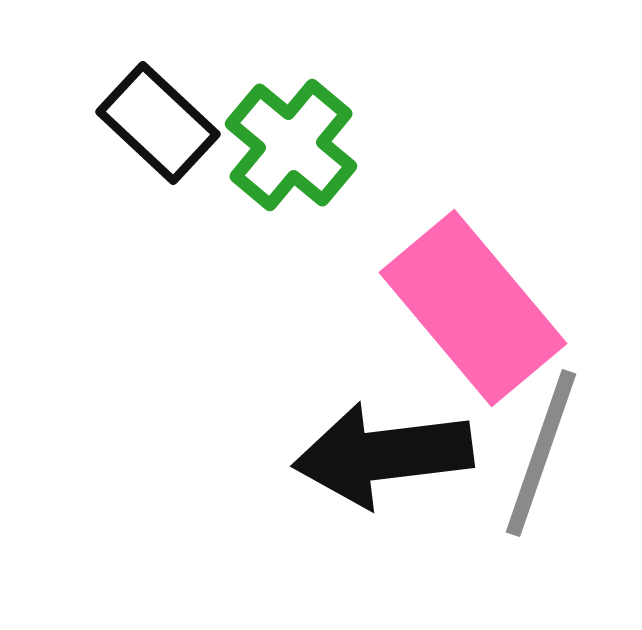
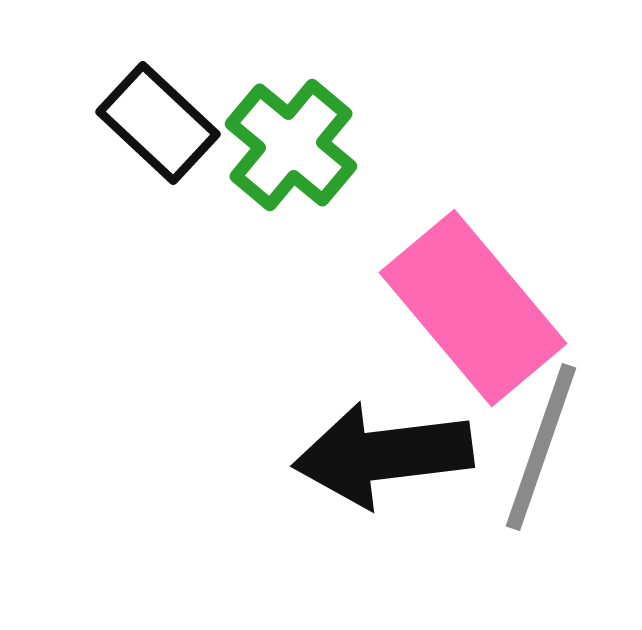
gray line: moved 6 px up
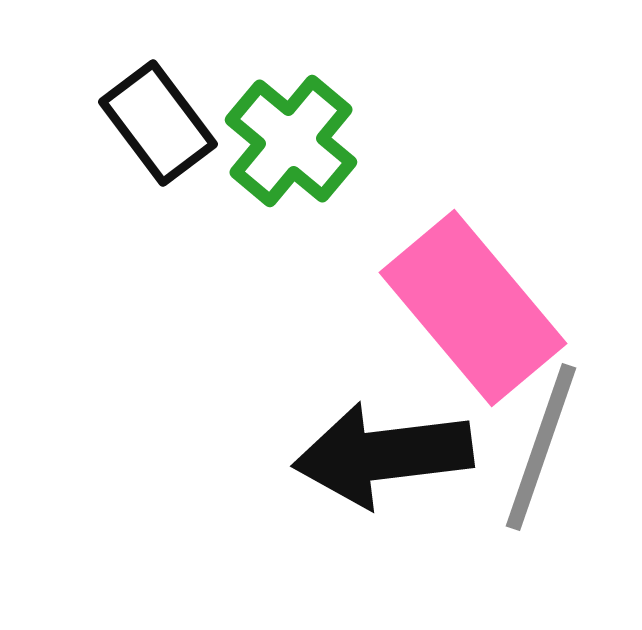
black rectangle: rotated 10 degrees clockwise
green cross: moved 4 px up
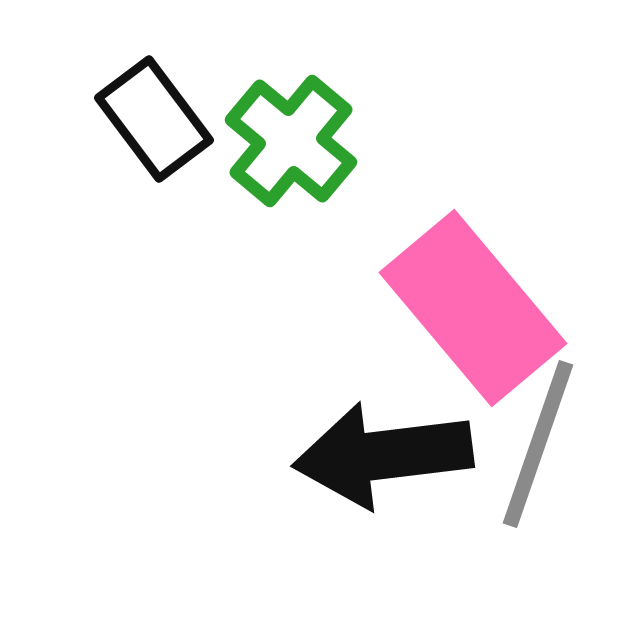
black rectangle: moved 4 px left, 4 px up
gray line: moved 3 px left, 3 px up
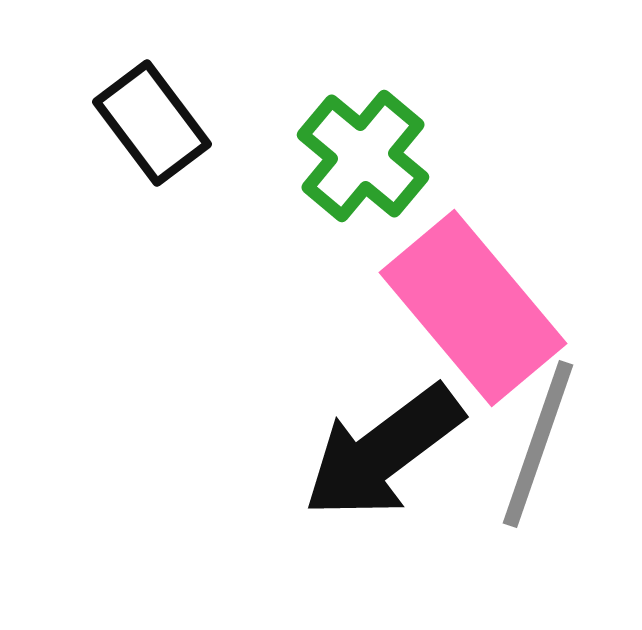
black rectangle: moved 2 px left, 4 px down
green cross: moved 72 px right, 15 px down
black arrow: moved 3 px up; rotated 30 degrees counterclockwise
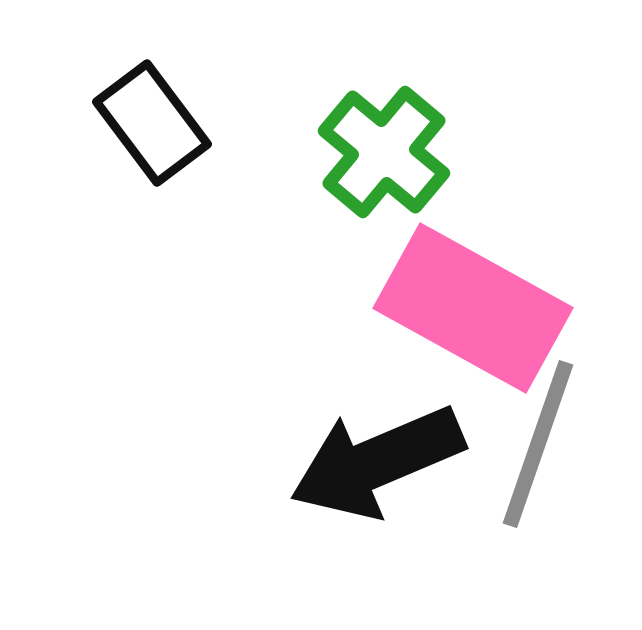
green cross: moved 21 px right, 4 px up
pink rectangle: rotated 21 degrees counterclockwise
black arrow: moved 6 px left, 10 px down; rotated 14 degrees clockwise
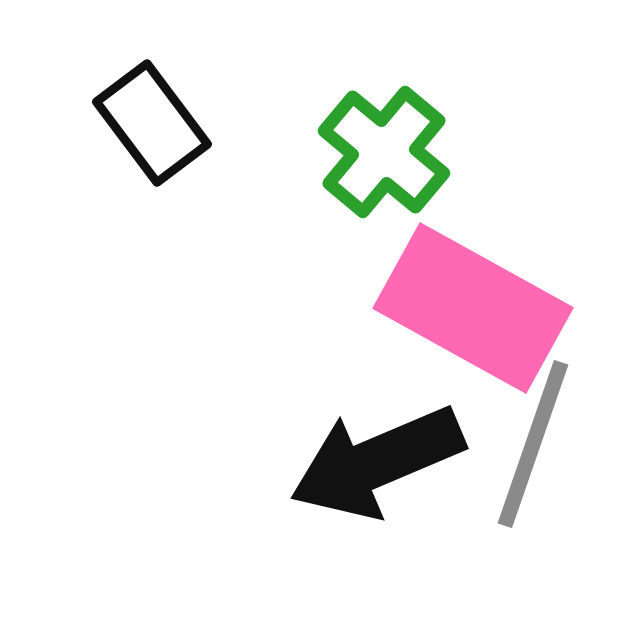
gray line: moved 5 px left
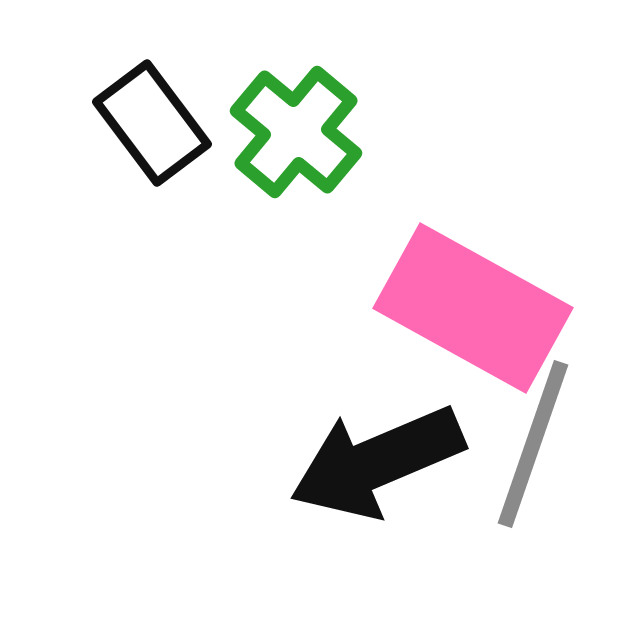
green cross: moved 88 px left, 20 px up
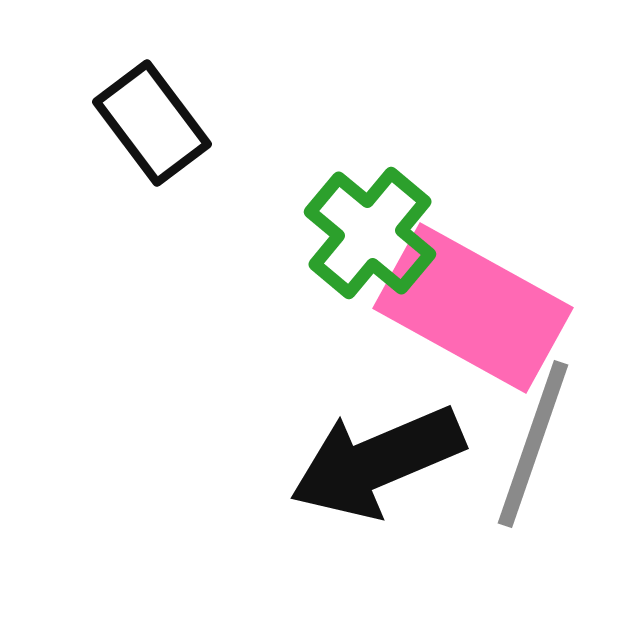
green cross: moved 74 px right, 101 px down
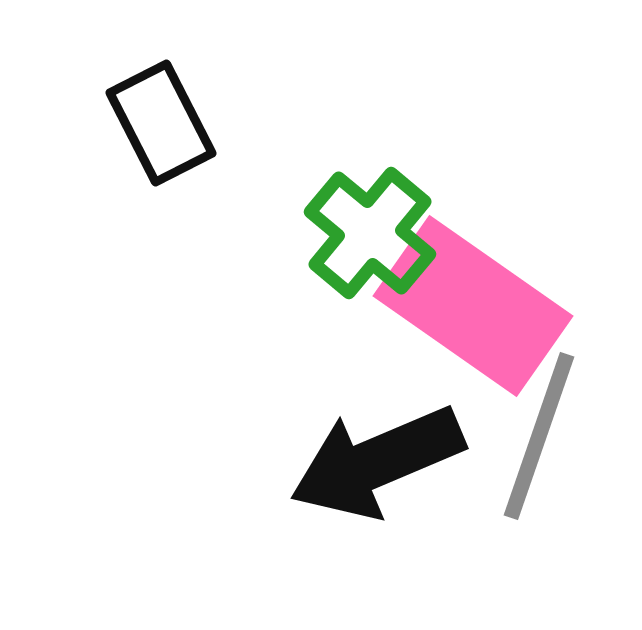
black rectangle: moved 9 px right; rotated 10 degrees clockwise
pink rectangle: moved 2 px up; rotated 6 degrees clockwise
gray line: moved 6 px right, 8 px up
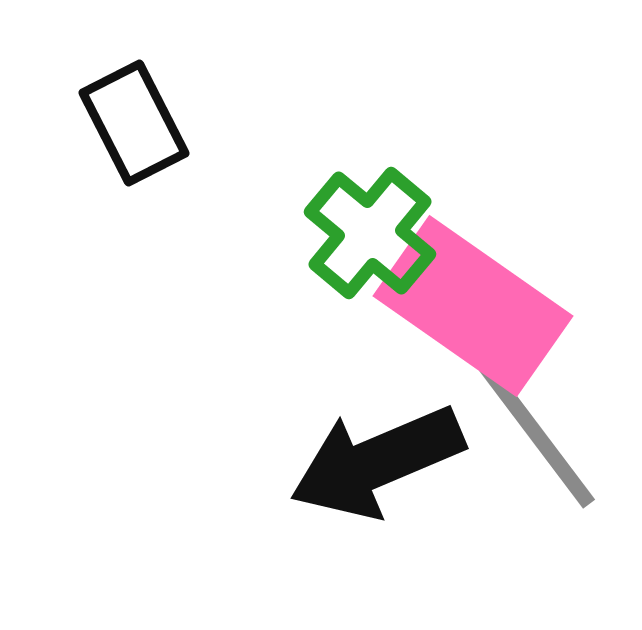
black rectangle: moved 27 px left
gray line: moved 2 px left, 1 px up; rotated 56 degrees counterclockwise
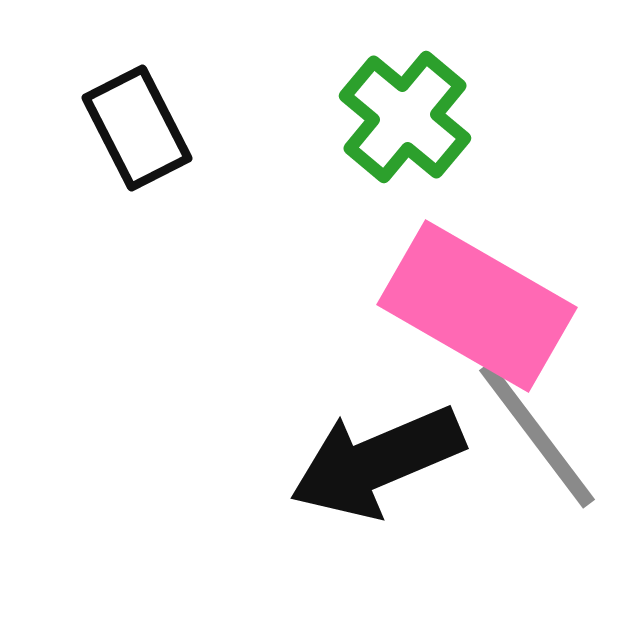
black rectangle: moved 3 px right, 5 px down
green cross: moved 35 px right, 116 px up
pink rectangle: moved 4 px right; rotated 5 degrees counterclockwise
